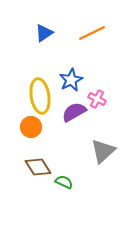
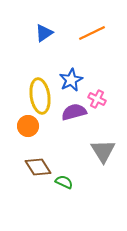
purple semicircle: rotated 15 degrees clockwise
orange circle: moved 3 px left, 1 px up
gray triangle: rotated 20 degrees counterclockwise
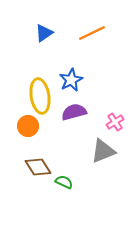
pink cross: moved 18 px right, 23 px down; rotated 30 degrees clockwise
gray triangle: rotated 40 degrees clockwise
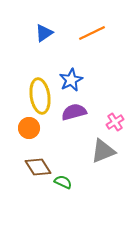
orange circle: moved 1 px right, 2 px down
green semicircle: moved 1 px left
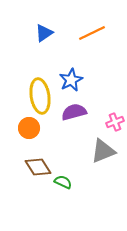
pink cross: rotated 12 degrees clockwise
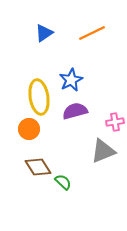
yellow ellipse: moved 1 px left, 1 px down
purple semicircle: moved 1 px right, 1 px up
pink cross: rotated 12 degrees clockwise
orange circle: moved 1 px down
green semicircle: rotated 18 degrees clockwise
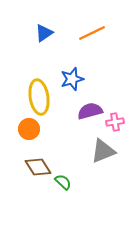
blue star: moved 1 px right, 1 px up; rotated 10 degrees clockwise
purple semicircle: moved 15 px right
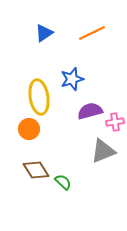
brown diamond: moved 2 px left, 3 px down
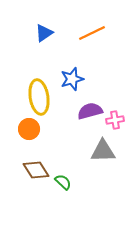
pink cross: moved 2 px up
gray triangle: rotated 20 degrees clockwise
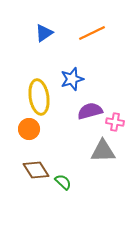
pink cross: moved 2 px down; rotated 18 degrees clockwise
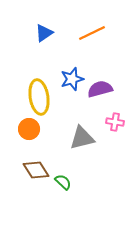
purple semicircle: moved 10 px right, 22 px up
gray triangle: moved 21 px left, 13 px up; rotated 12 degrees counterclockwise
